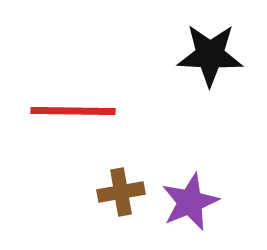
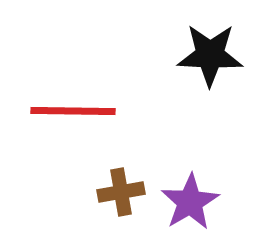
purple star: rotated 8 degrees counterclockwise
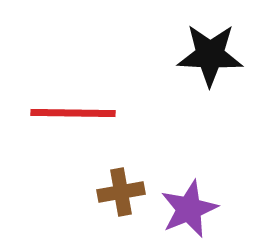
red line: moved 2 px down
purple star: moved 1 px left, 7 px down; rotated 8 degrees clockwise
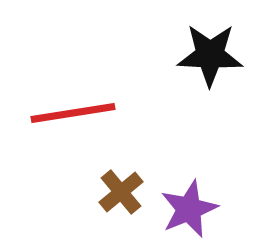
red line: rotated 10 degrees counterclockwise
brown cross: rotated 30 degrees counterclockwise
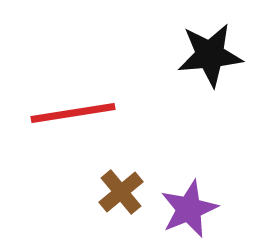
black star: rotated 8 degrees counterclockwise
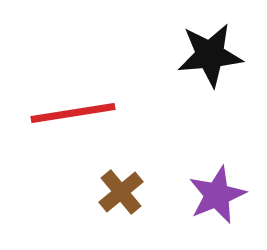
purple star: moved 28 px right, 14 px up
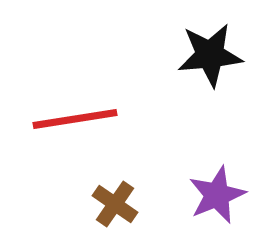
red line: moved 2 px right, 6 px down
brown cross: moved 6 px left, 12 px down; rotated 15 degrees counterclockwise
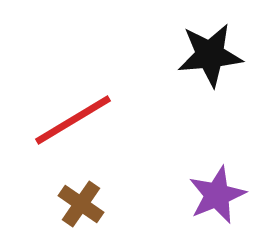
red line: moved 2 px left, 1 px down; rotated 22 degrees counterclockwise
brown cross: moved 34 px left
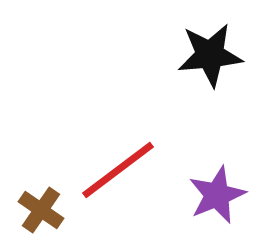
red line: moved 45 px right, 50 px down; rotated 6 degrees counterclockwise
brown cross: moved 40 px left, 6 px down
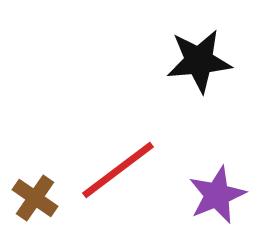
black star: moved 11 px left, 6 px down
brown cross: moved 6 px left, 12 px up
